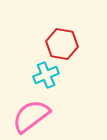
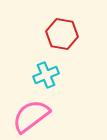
red hexagon: moved 10 px up
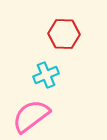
red hexagon: moved 2 px right; rotated 8 degrees counterclockwise
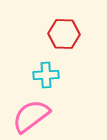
cyan cross: rotated 20 degrees clockwise
